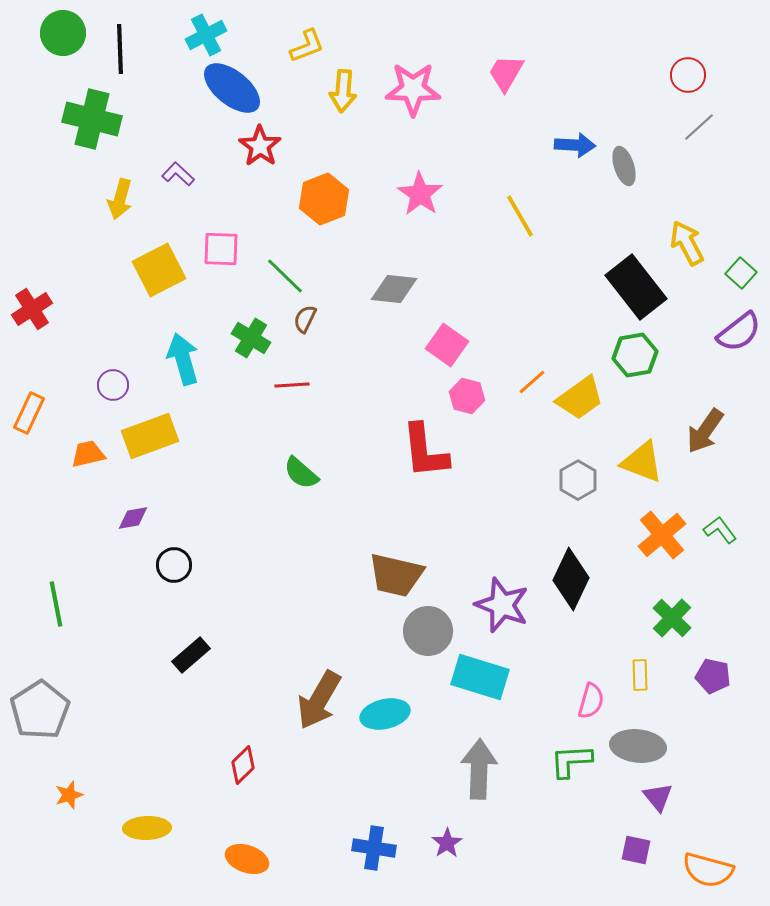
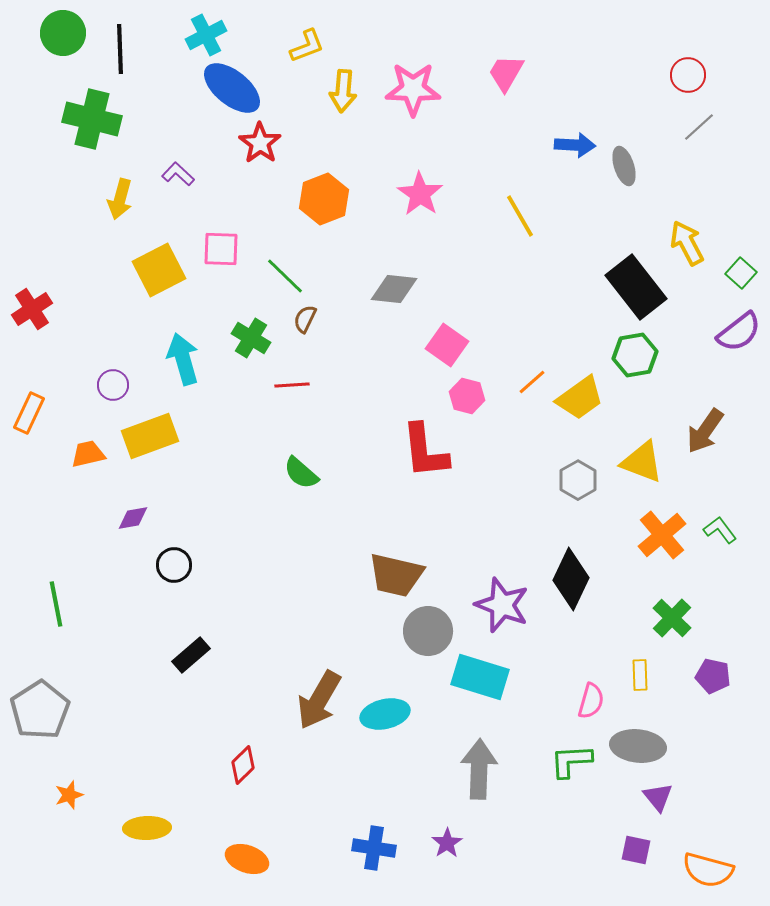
red star at (260, 146): moved 3 px up
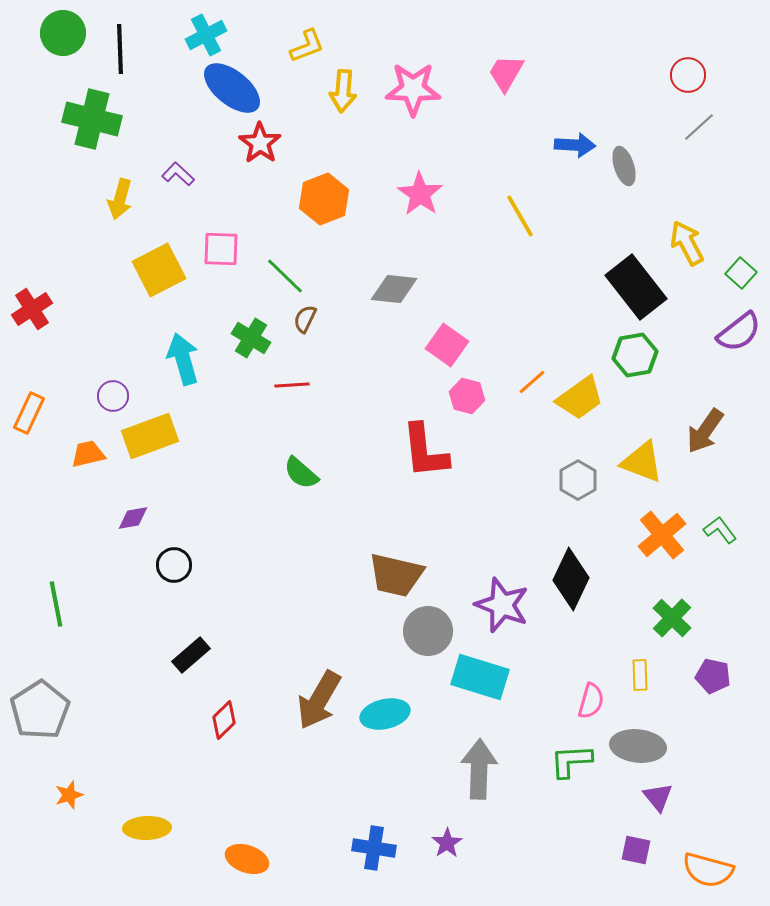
purple circle at (113, 385): moved 11 px down
red diamond at (243, 765): moved 19 px left, 45 px up
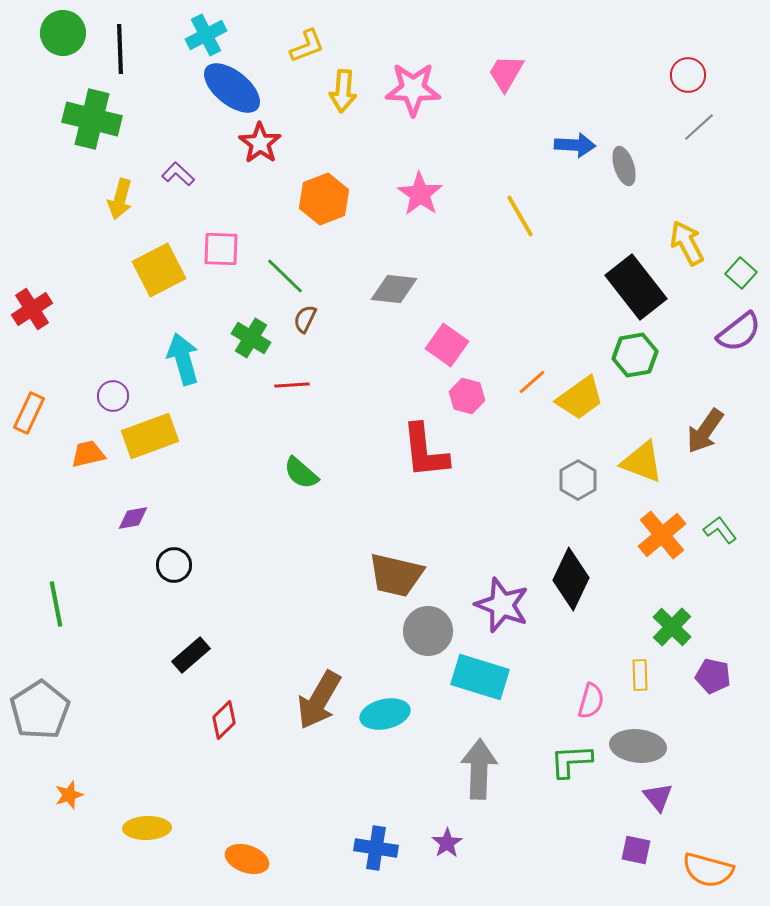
green cross at (672, 618): moved 9 px down
blue cross at (374, 848): moved 2 px right
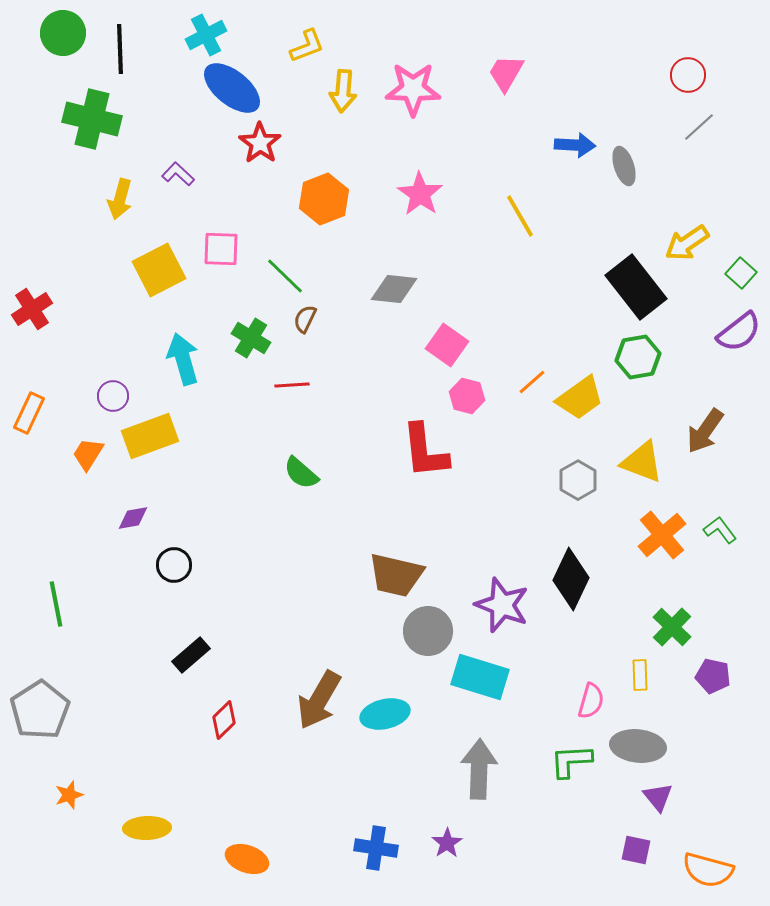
yellow arrow at (687, 243): rotated 96 degrees counterclockwise
green hexagon at (635, 355): moved 3 px right, 2 px down
orange trapezoid at (88, 454): rotated 45 degrees counterclockwise
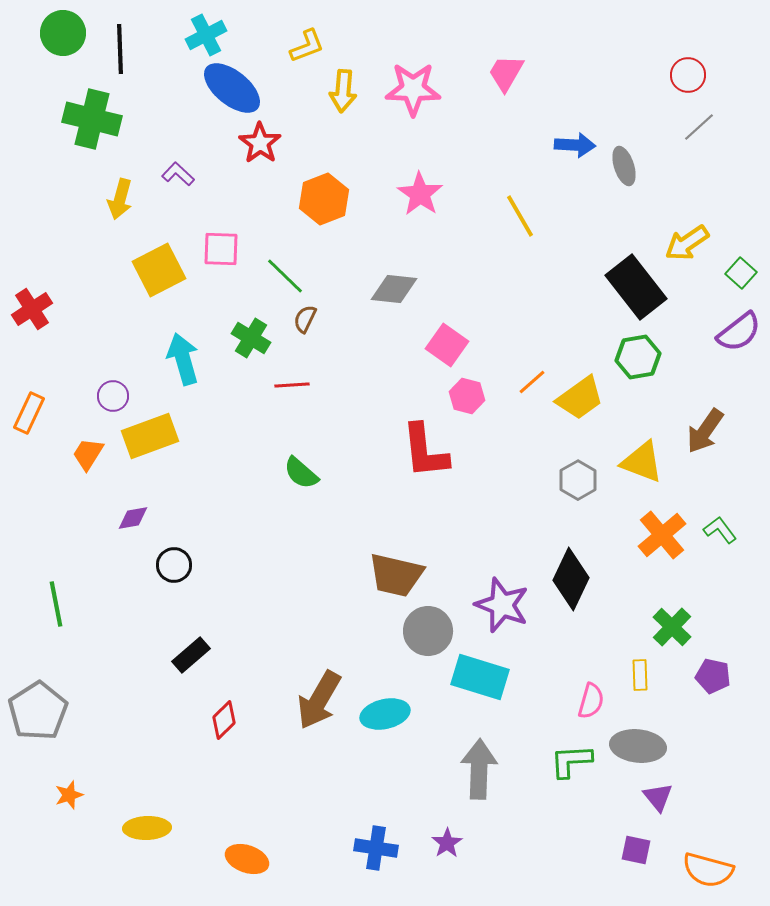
gray pentagon at (40, 710): moved 2 px left, 1 px down
